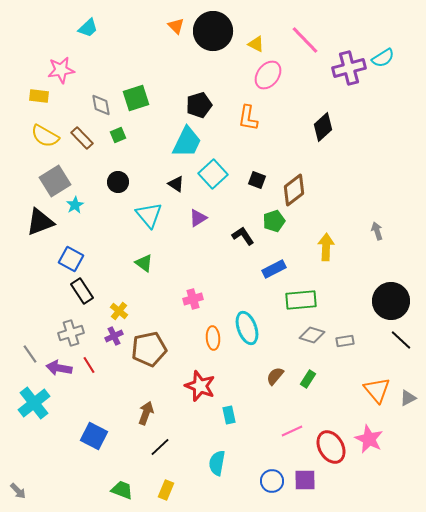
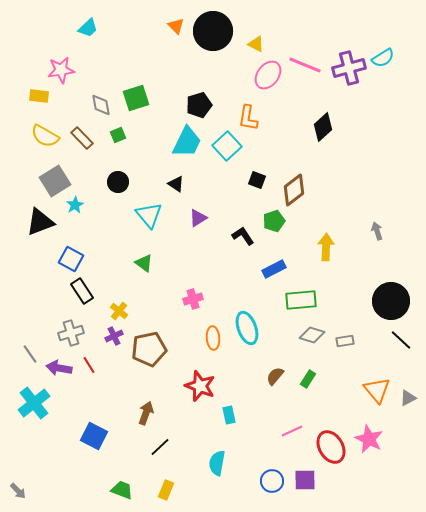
pink line at (305, 40): moved 25 px down; rotated 24 degrees counterclockwise
cyan square at (213, 174): moved 14 px right, 28 px up
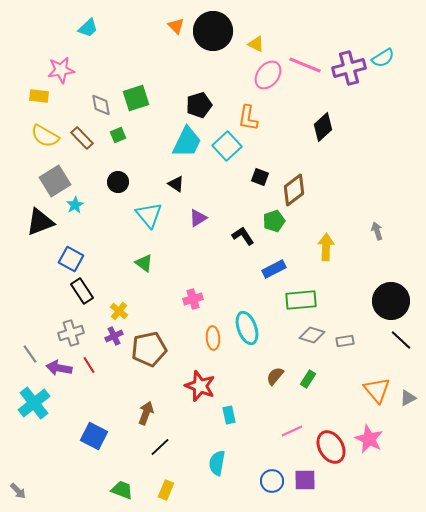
black square at (257, 180): moved 3 px right, 3 px up
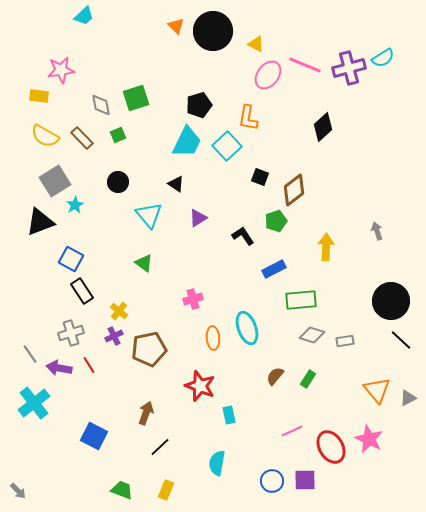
cyan trapezoid at (88, 28): moved 4 px left, 12 px up
green pentagon at (274, 221): moved 2 px right
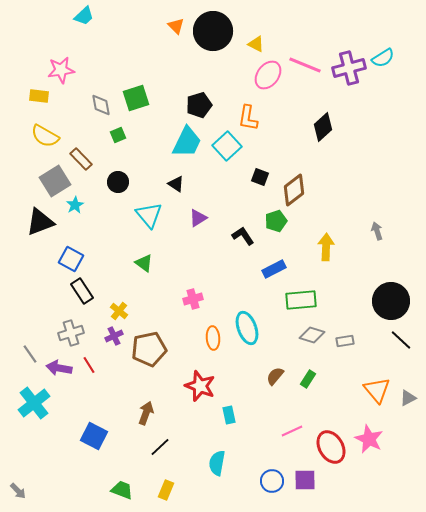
brown rectangle at (82, 138): moved 1 px left, 21 px down
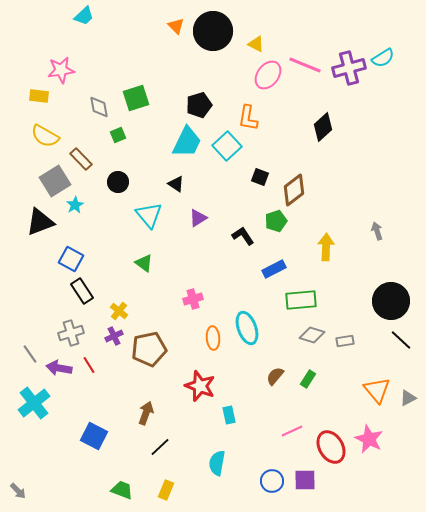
gray diamond at (101, 105): moved 2 px left, 2 px down
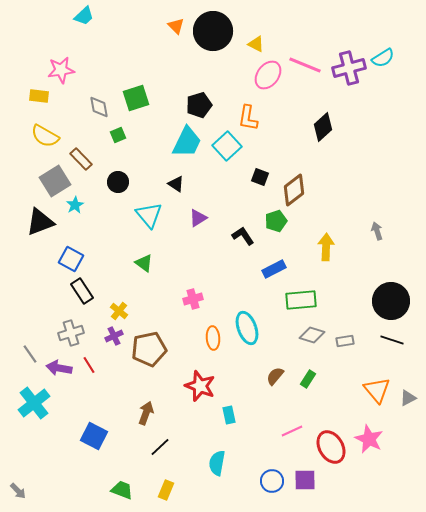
black line at (401, 340): moved 9 px left; rotated 25 degrees counterclockwise
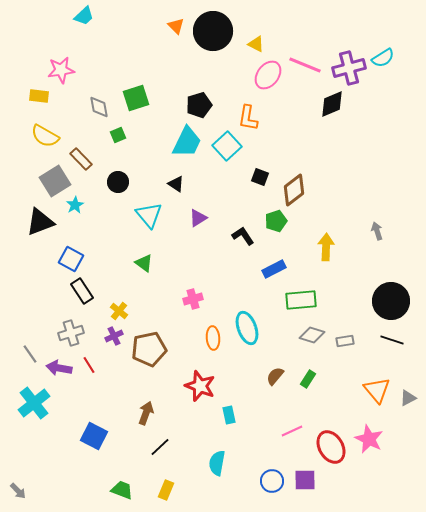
black diamond at (323, 127): moved 9 px right, 23 px up; rotated 20 degrees clockwise
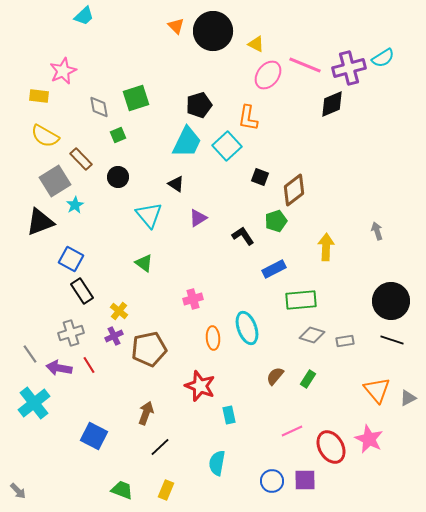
pink star at (61, 70): moved 2 px right, 1 px down; rotated 16 degrees counterclockwise
black circle at (118, 182): moved 5 px up
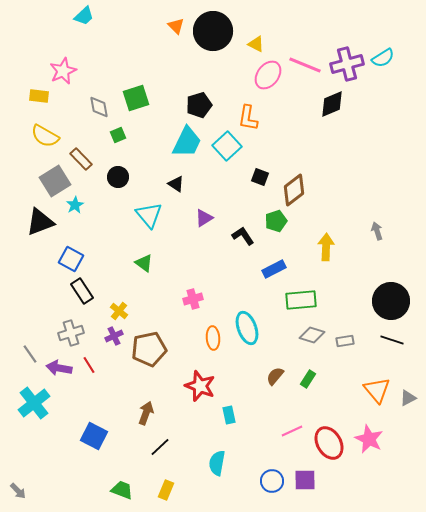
purple cross at (349, 68): moved 2 px left, 4 px up
purple triangle at (198, 218): moved 6 px right
red ellipse at (331, 447): moved 2 px left, 4 px up
